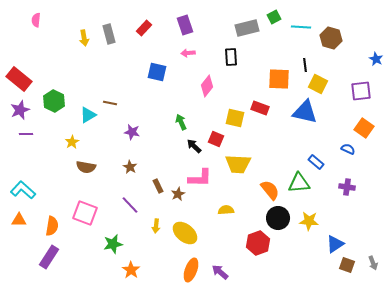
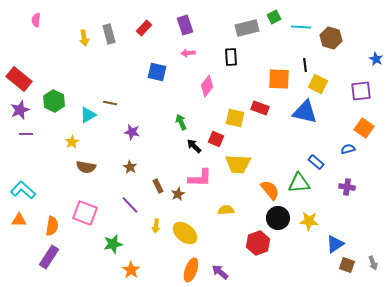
blue semicircle at (348, 149): rotated 40 degrees counterclockwise
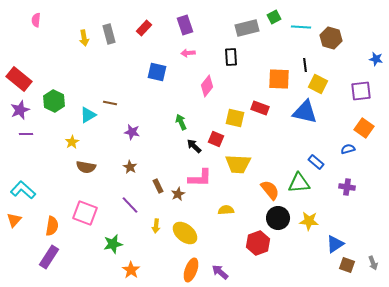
blue star at (376, 59): rotated 16 degrees counterclockwise
orange triangle at (19, 220): moved 5 px left; rotated 49 degrees counterclockwise
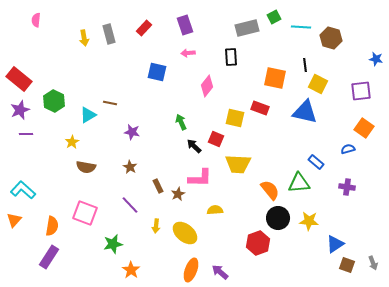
orange square at (279, 79): moved 4 px left, 1 px up; rotated 10 degrees clockwise
yellow semicircle at (226, 210): moved 11 px left
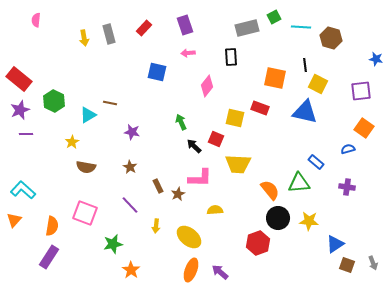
yellow ellipse at (185, 233): moved 4 px right, 4 px down
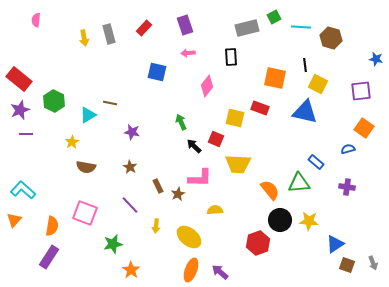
black circle at (278, 218): moved 2 px right, 2 px down
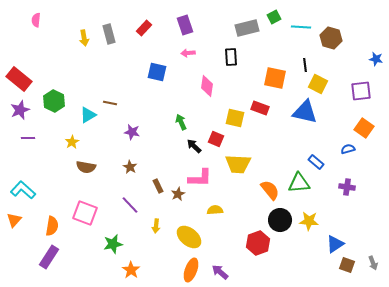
pink diamond at (207, 86): rotated 30 degrees counterclockwise
purple line at (26, 134): moved 2 px right, 4 px down
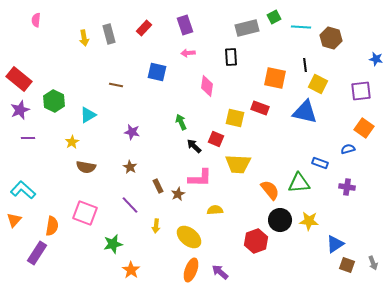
brown line at (110, 103): moved 6 px right, 18 px up
blue rectangle at (316, 162): moved 4 px right, 1 px down; rotated 21 degrees counterclockwise
red hexagon at (258, 243): moved 2 px left, 2 px up
purple rectangle at (49, 257): moved 12 px left, 4 px up
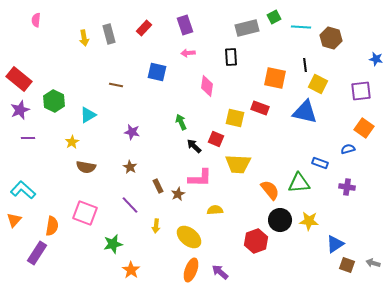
gray arrow at (373, 263): rotated 128 degrees clockwise
